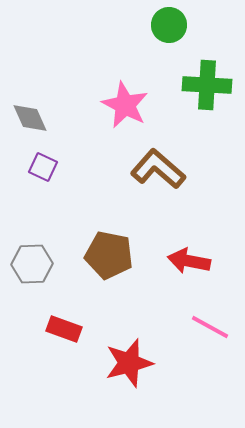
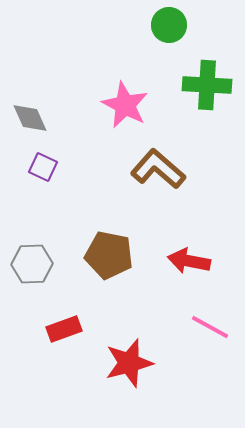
red rectangle: rotated 40 degrees counterclockwise
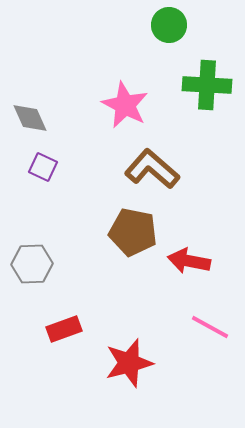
brown L-shape: moved 6 px left
brown pentagon: moved 24 px right, 23 px up
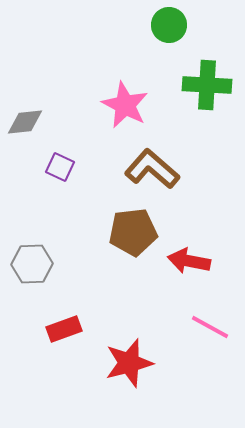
gray diamond: moved 5 px left, 4 px down; rotated 72 degrees counterclockwise
purple square: moved 17 px right
brown pentagon: rotated 18 degrees counterclockwise
